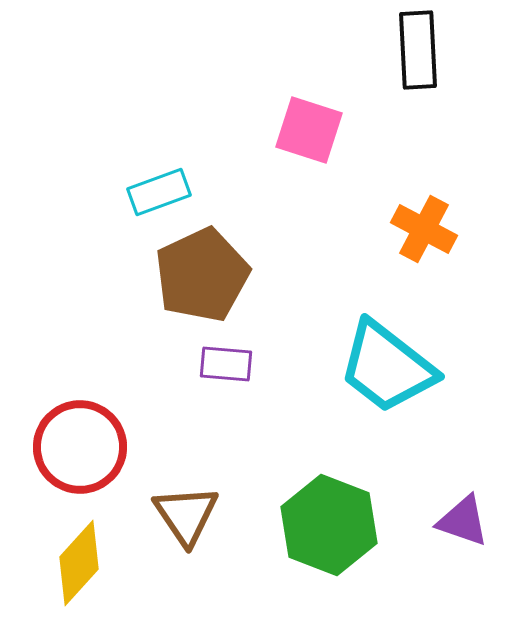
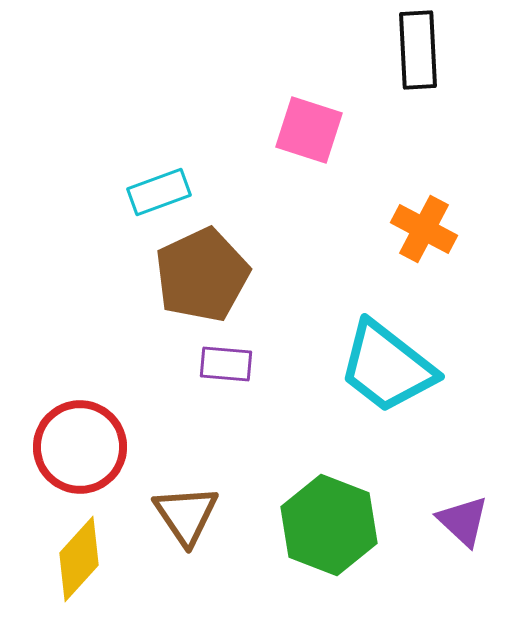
purple triangle: rotated 24 degrees clockwise
yellow diamond: moved 4 px up
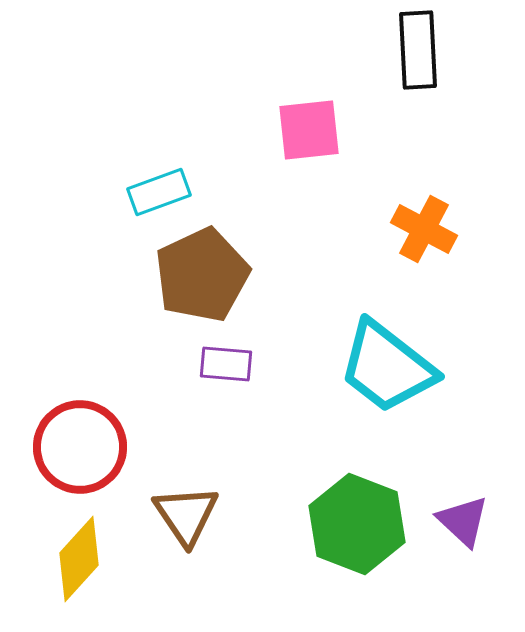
pink square: rotated 24 degrees counterclockwise
green hexagon: moved 28 px right, 1 px up
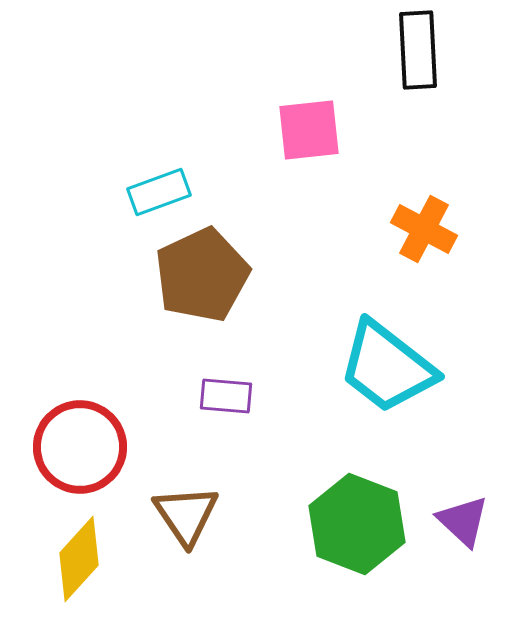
purple rectangle: moved 32 px down
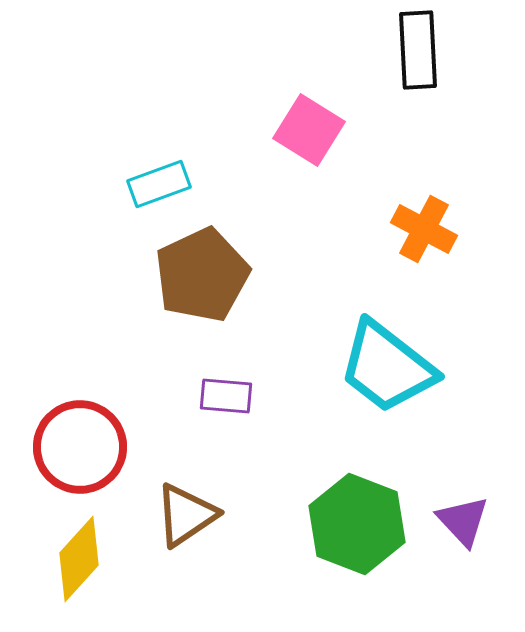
pink square: rotated 38 degrees clockwise
cyan rectangle: moved 8 px up
brown triangle: rotated 30 degrees clockwise
purple triangle: rotated 4 degrees clockwise
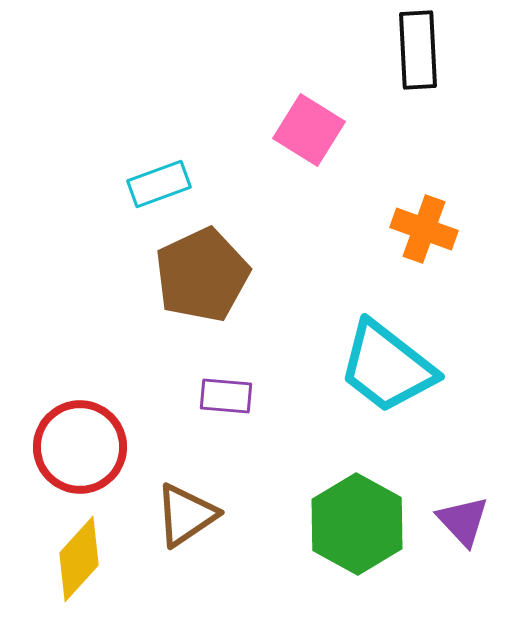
orange cross: rotated 8 degrees counterclockwise
green hexagon: rotated 8 degrees clockwise
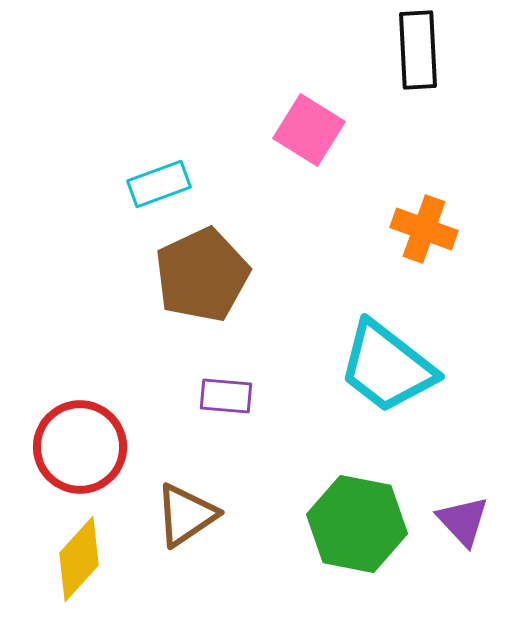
green hexagon: rotated 18 degrees counterclockwise
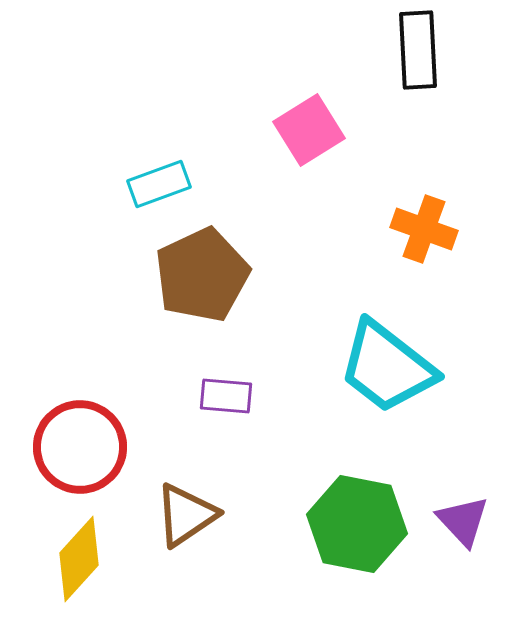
pink square: rotated 26 degrees clockwise
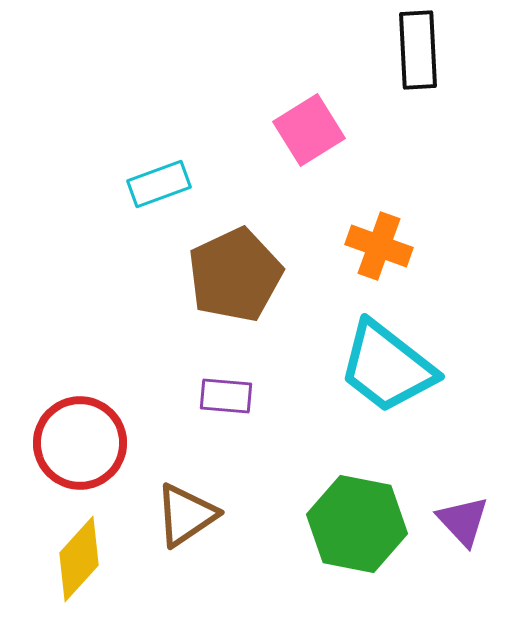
orange cross: moved 45 px left, 17 px down
brown pentagon: moved 33 px right
red circle: moved 4 px up
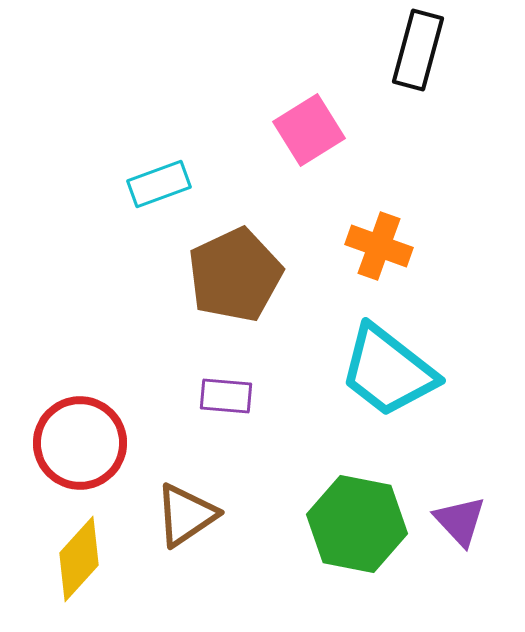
black rectangle: rotated 18 degrees clockwise
cyan trapezoid: moved 1 px right, 4 px down
purple triangle: moved 3 px left
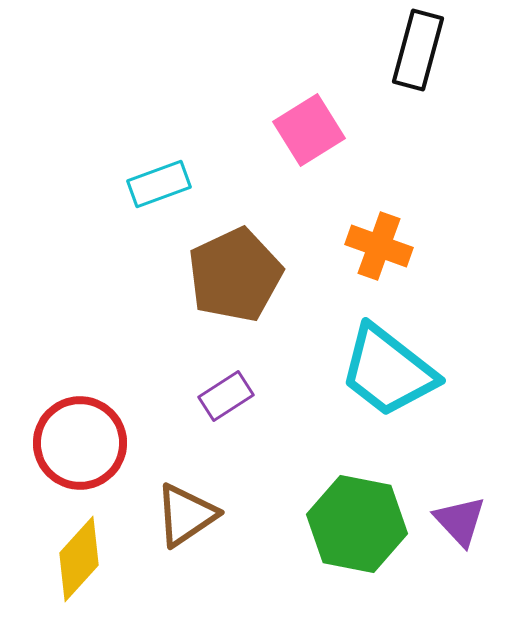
purple rectangle: rotated 38 degrees counterclockwise
